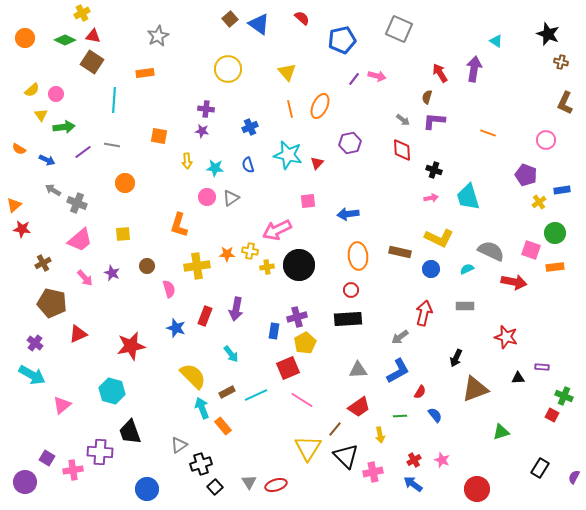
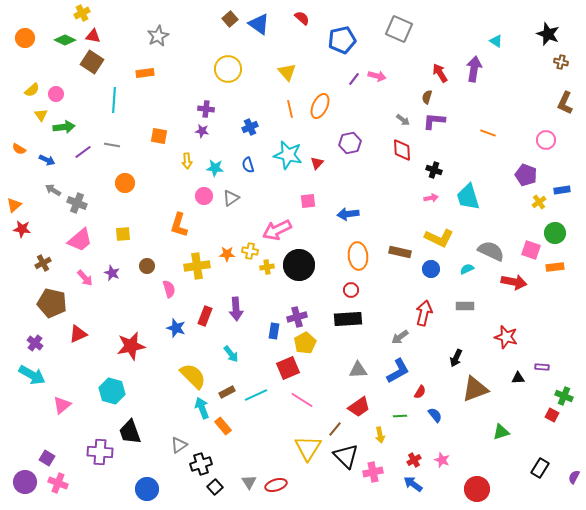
pink circle at (207, 197): moved 3 px left, 1 px up
purple arrow at (236, 309): rotated 15 degrees counterclockwise
pink cross at (73, 470): moved 15 px left, 13 px down; rotated 30 degrees clockwise
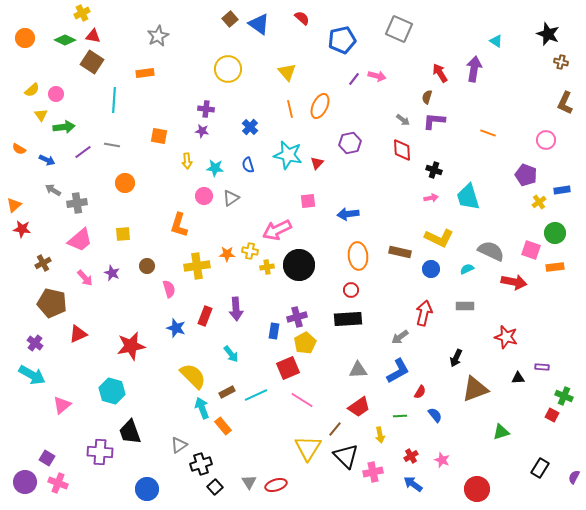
blue cross at (250, 127): rotated 21 degrees counterclockwise
gray cross at (77, 203): rotated 30 degrees counterclockwise
red cross at (414, 460): moved 3 px left, 4 px up
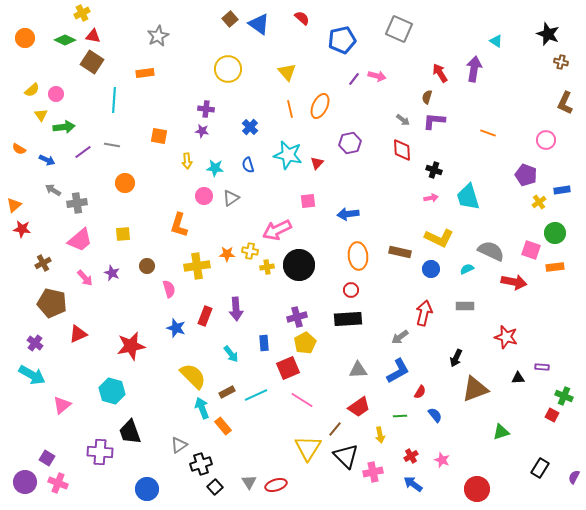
blue rectangle at (274, 331): moved 10 px left, 12 px down; rotated 14 degrees counterclockwise
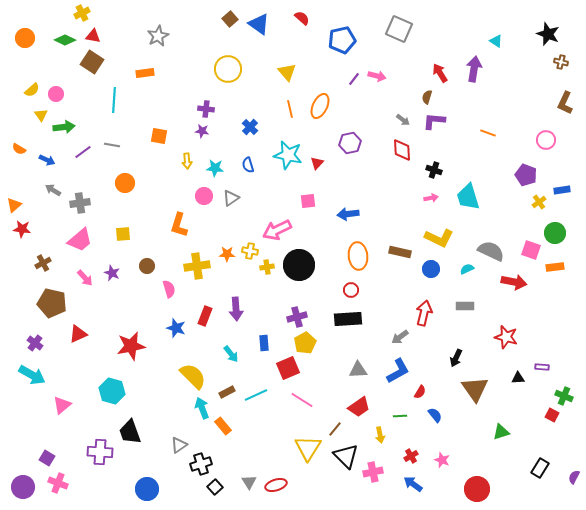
gray cross at (77, 203): moved 3 px right
brown triangle at (475, 389): rotated 44 degrees counterclockwise
purple circle at (25, 482): moved 2 px left, 5 px down
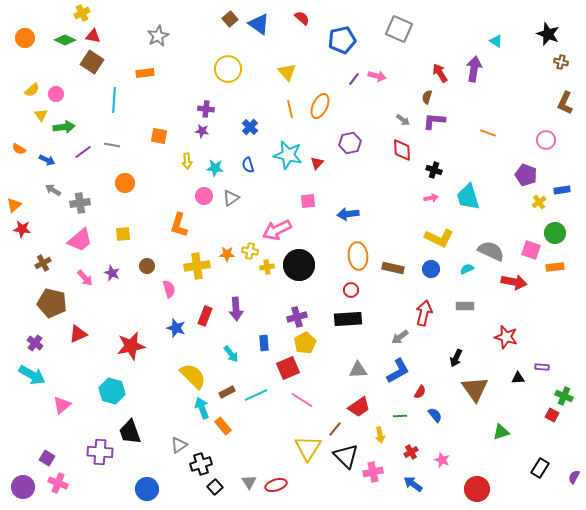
brown rectangle at (400, 252): moved 7 px left, 16 px down
red cross at (411, 456): moved 4 px up
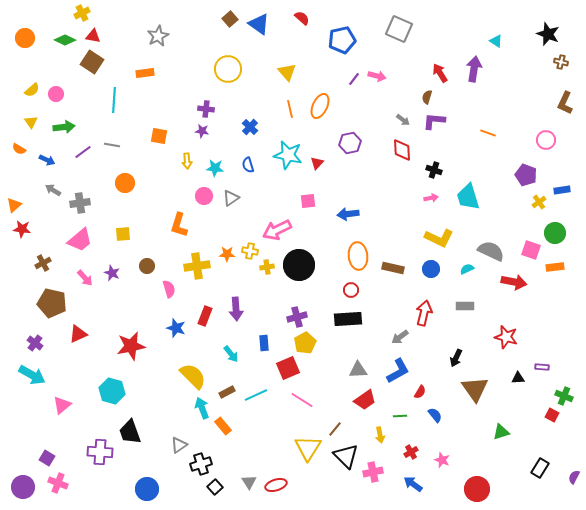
yellow triangle at (41, 115): moved 10 px left, 7 px down
red trapezoid at (359, 407): moved 6 px right, 7 px up
